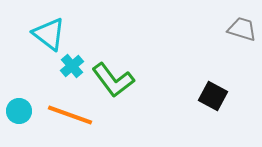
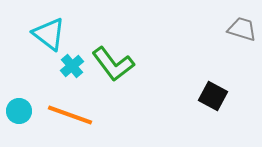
green L-shape: moved 16 px up
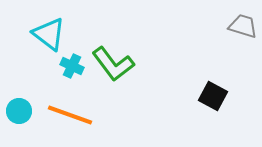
gray trapezoid: moved 1 px right, 3 px up
cyan cross: rotated 25 degrees counterclockwise
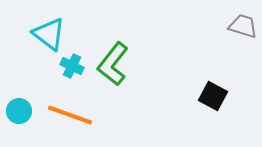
green L-shape: rotated 75 degrees clockwise
